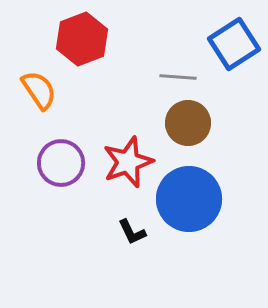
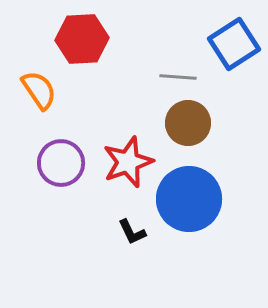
red hexagon: rotated 18 degrees clockwise
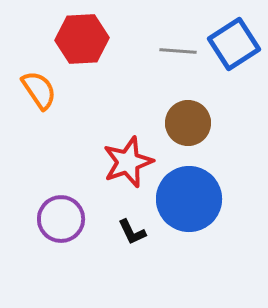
gray line: moved 26 px up
purple circle: moved 56 px down
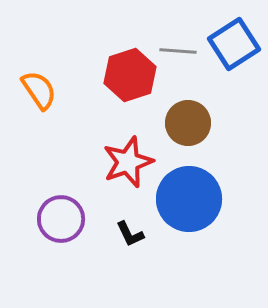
red hexagon: moved 48 px right, 36 px down; rotated 15 degrees counterclockwise
black L-shape: moved 2 px left, 2 px down
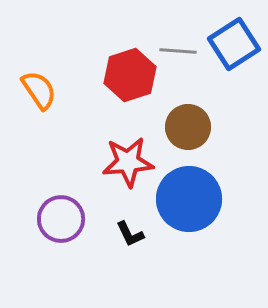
brown circle: moved 4 px down
red star: rotated 15 degrees clockwise
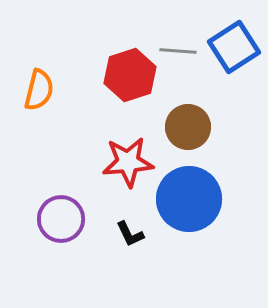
blue square: moved 3 px down
orange semicircle: rotated 48 degrees clockwise
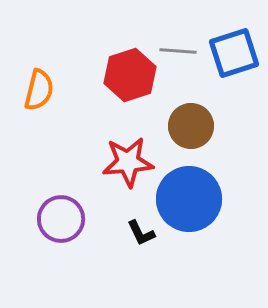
blue square: moved 6 px down; rotated 15 degrees clockwise
brown circle: moved 3 px right, 1 px up
black L-shape: moved 11 px right, 1 px up
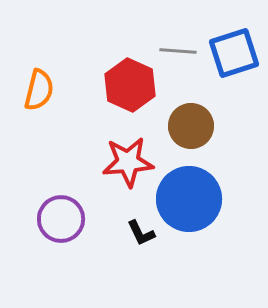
red hexagon: moved 10 px down; rotated 18 degrees counterclockwise
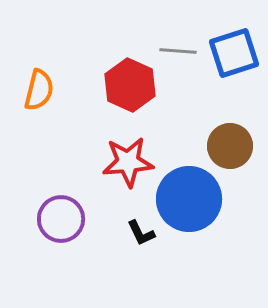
brown circle: moved 39 px right, 20 px down
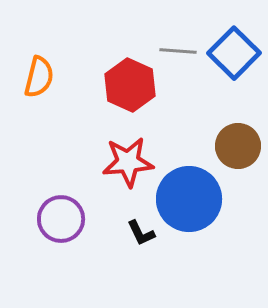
blue square: rotated 27 degrees counterclockwise
orange semicircle: moved 13 px up
brown circle: moved 8 px right
